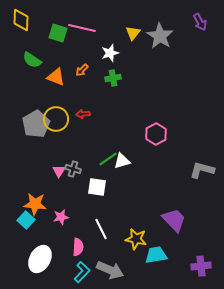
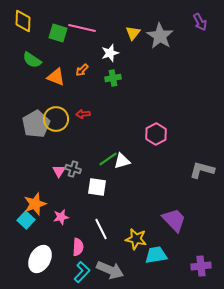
yellow diamond: moved 2 px right, 1 px down
orange star: rotated 25 degrees counterclockwise
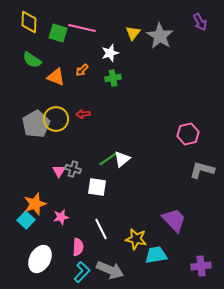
yellow diamond: moved 6 px right, 1 px down
pink hexagon: moved 32 px right; rotated 15 degrees clockwise
white triangle: moved 2 px up; rotated 24 degrees counterclockwise
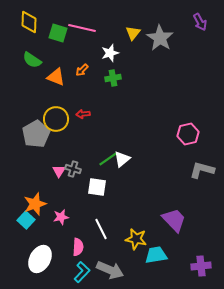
gray star: moved 2 px down
gray pentagon: moved 10 px down
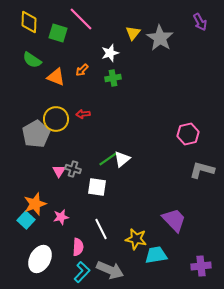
pink line: moved 1 px left, 9 px up; rotated 32 degrees clockwise
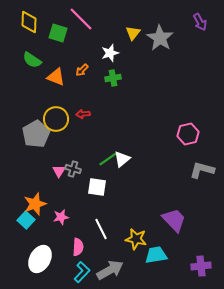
gray arrow: rotated 52 degrees counterclockwise
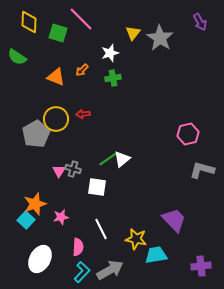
green semicircle: moved 15 px left, 3 px up
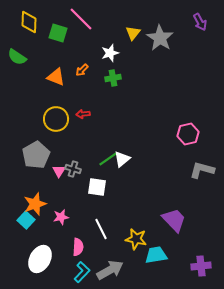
gray pentagon: moved 21 px down
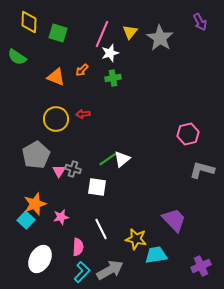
pink line: moved 21 px right, 15 px down; rotated 68 degrees clockwise
yellow triangle: moved 3 px left, 1 px up
purple cross: rotated 18 degrees counterclockwise
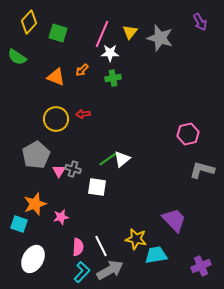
yellow diamond: rotated 40 degrees clockwise
gray star: rotated 16 degrees counterclockwise
white star: rotated 18 degrees clockwise
cyan square: moved 7 px left, 4 px down; rotated 24 degrees counterclockwise
white line: moved 17 px down
white ellipse: moved 7 px left
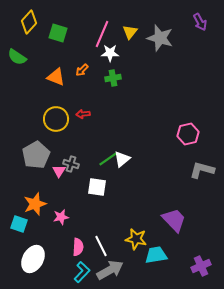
gray cross: moved 2 px left, 5 px up
